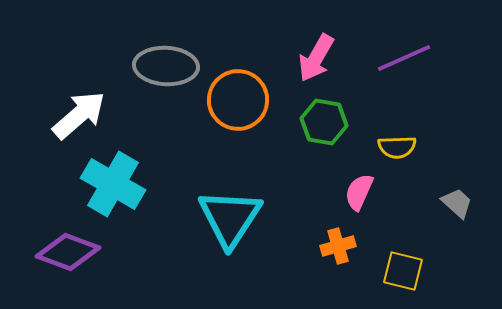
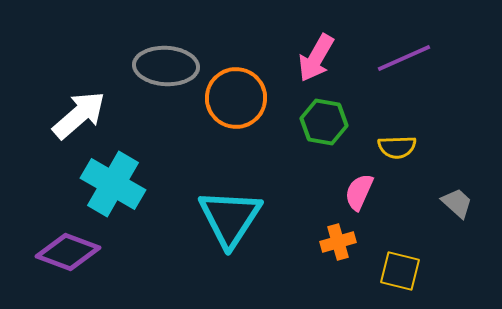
orange circle: moved 2 px left, 2 px up
orange cross: moved 4 px up
yellow square: moved 3 px left
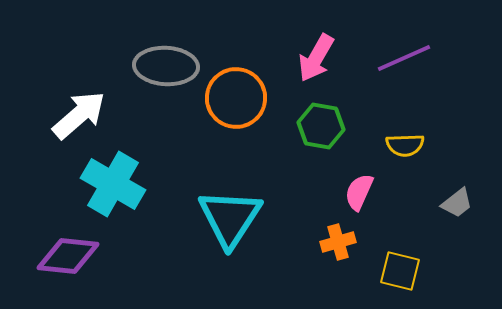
green hexagon: moved 3 px left, 4 px down
yellow semicircle: moved 8 px right, 2 px up
gray trapezoid: rotated 100 degrees clockwise
purple diamond: moved 4 px down; rotated 14 degrees counterclockwise
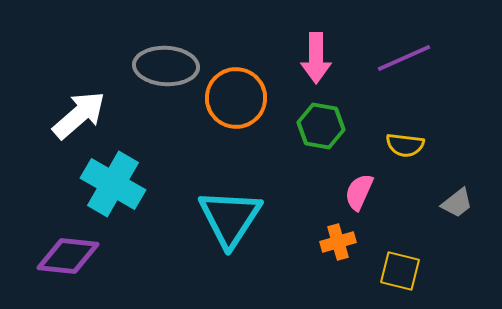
pink arrow: rotated 30 degrees counterclockwise
yellow semicircle: rotated 9 degrees clockwise
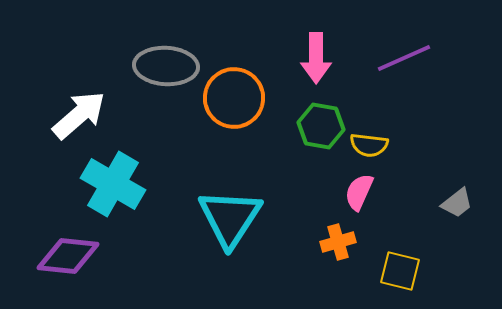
orange circle: moved 2 px left
yellow semicircle: moved 36 px left
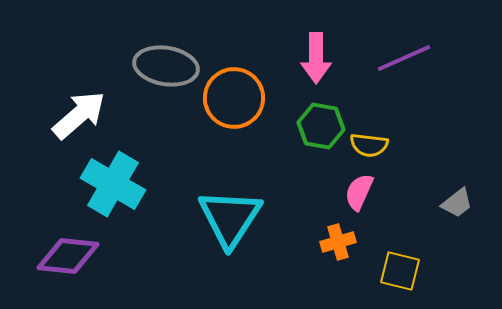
gray ellipse: rotated 6 degrees clockwise
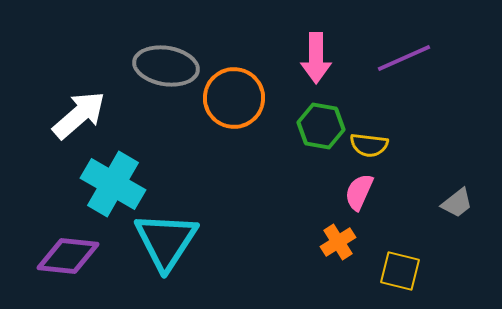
cyan triangle: moved 64 px left, 23 px down
orange cross: rotated 16 degrees counterclockwise
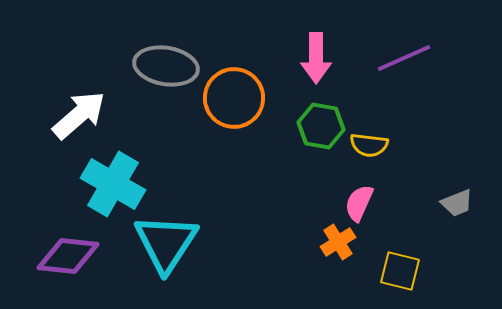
pink semicircle: moved 11 px down
gray trapezoid: rotated 16 degrees clockwise
cyan triangle: moved 2 px down
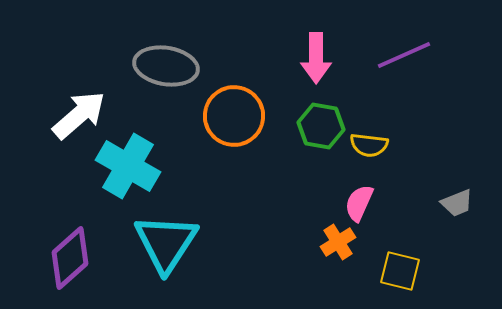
purple line: moved 3 px up
orange circle: moved 18 px down
cyan cross: moved 15 px right, 18 px up
purple diamond: moved 2 px right, 2 px down; rotated 48 degrees counterclockwise
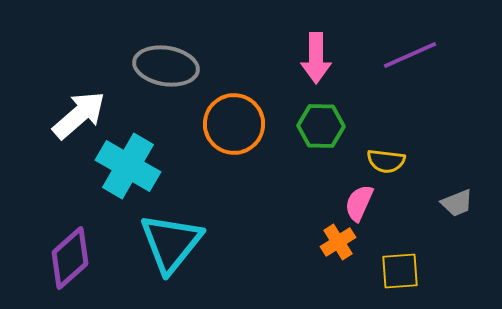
purple line: moved 6 px right
orange circle: moved 8 px down
green hexagon: rotated 9 degrees counterclockwise
yellow semicircle: moved 17 px right, 16 px down
cyan triangle: moved 5 px right; rotated 6 degrees clockwise
yellow square: rotated 18 degrees counterclockwise
